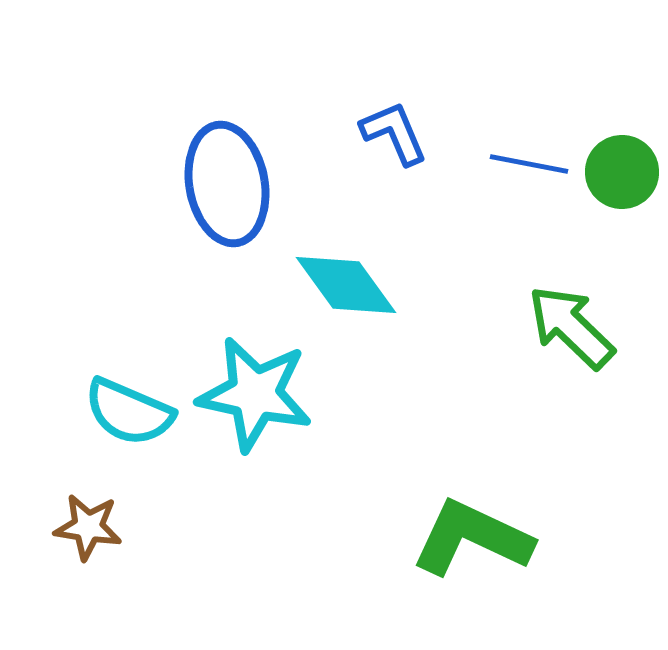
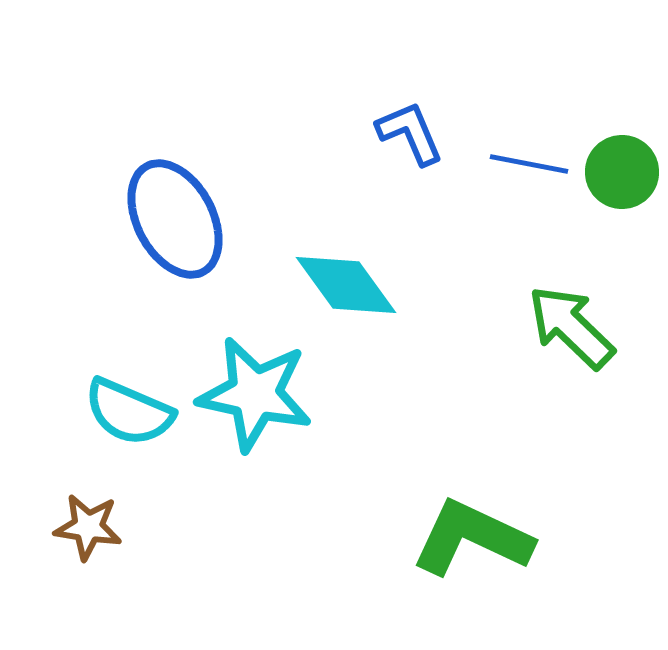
blue L-shape: moved 16 px right
blue ellipse: moved 52 px left, 35 px down; rotated 18 degrees counterclockwise
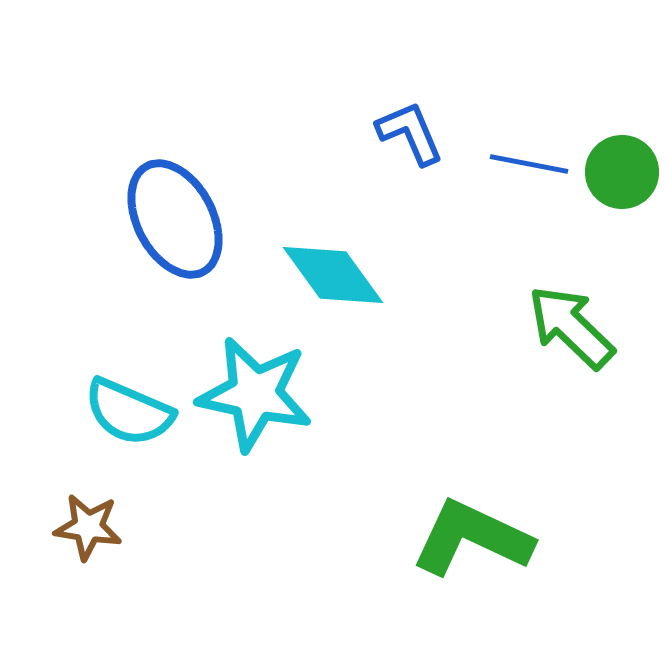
cyan diamond: moved 13 px left, 10 px up
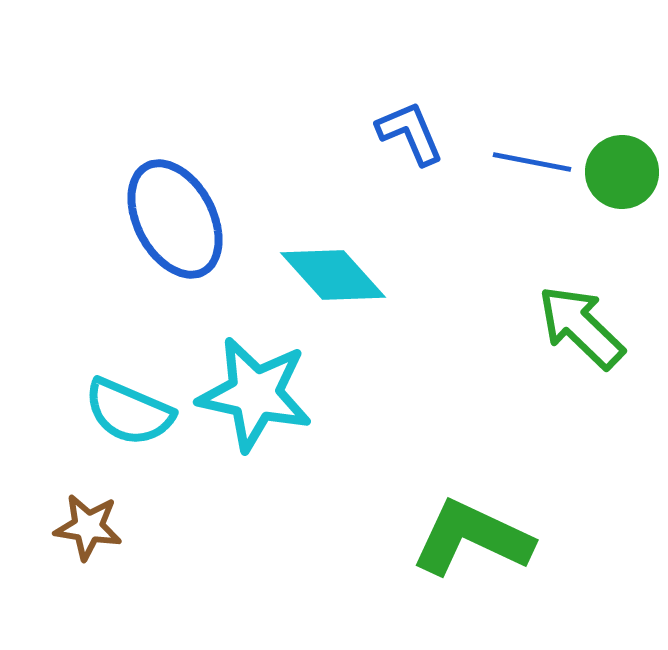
blue line: moved 3 px right, 2 px up
cyan diamond: rotated 6 degrees counterclockwise
green arrow: moved 10 px right
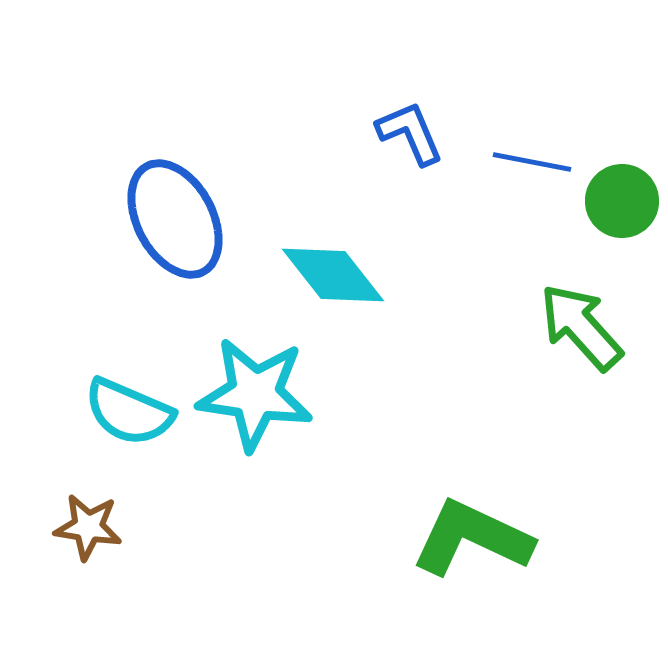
green circle: moved 29 px down
cyan diamond: rotated 4 degrees clockwise
green arrow: rotated 4 degrees clockwise
cyan star: rotated 4 degrees counterclockwise
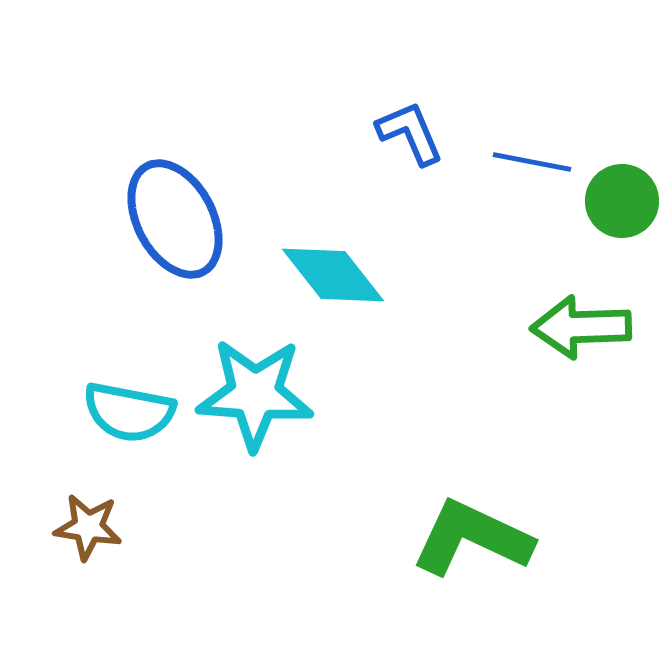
green arrow: rotated 50 degrees counterclockwise
cyan star: rotated 4 degrees counterclockwise
cyan semicircle: rotated 12 degrees counterclockwise
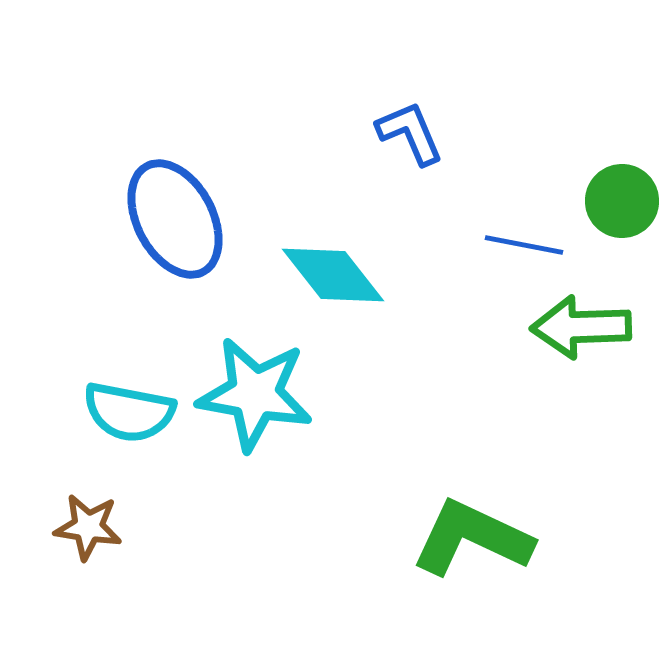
blue line: moved 8 px left, 83 px down
cyan star: rotated 6 degrees clockwise
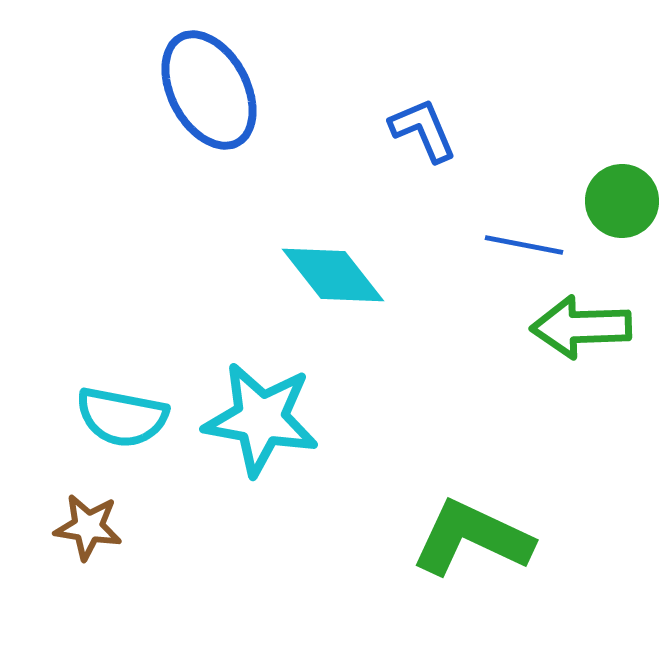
blue L-shape: moved 13 px right, 3 px up
blue ellipse: moved 34 px right, 129 px up
cyan star: moved 6 px right, 25 px down
cyan semicircle: moved 7 px left, 5 px down
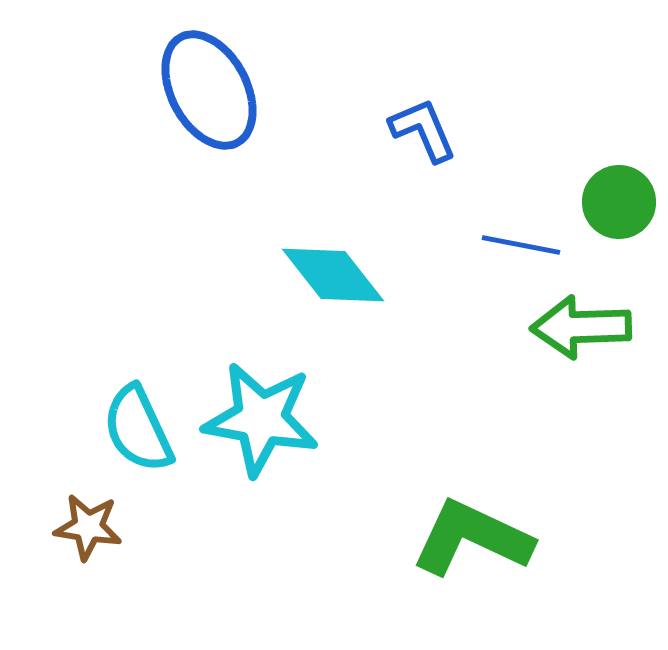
green circle: moved 3 px left, 1 px down
blue line: moved 3 px left
cyan semicircle: moved 16 px right, 12 px down; rotated 54 degrees clockwise
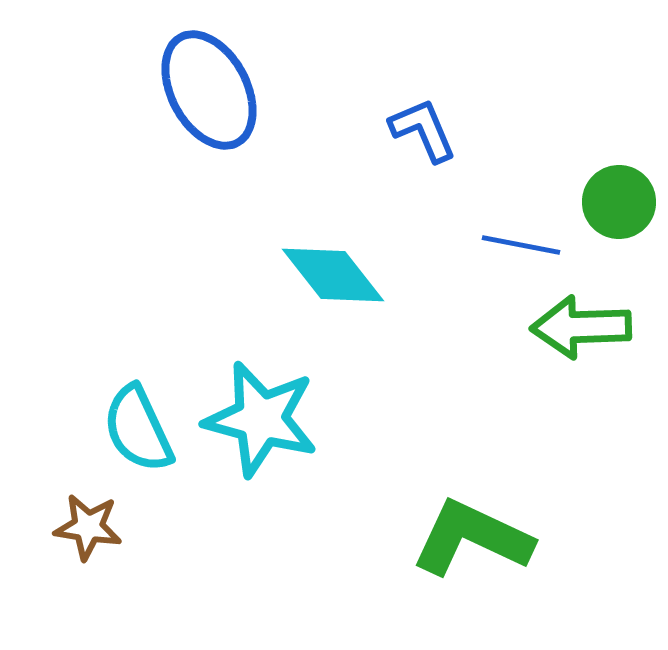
cyan star: rotated 5 degrees clockwise
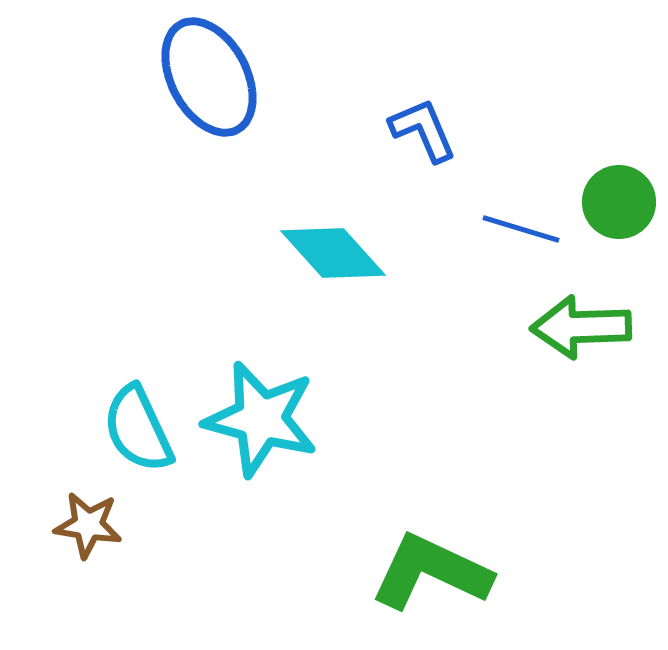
blue ellipse: moved 13 px up
blue line: moved 16 px up; rotated 6 degrees clockwise
cyan diamond: moved 22 px up; rotated 4 degrees counterclockwise
brown star: moved 2 px up
green L-shape: moved 41 px left, 34 px down
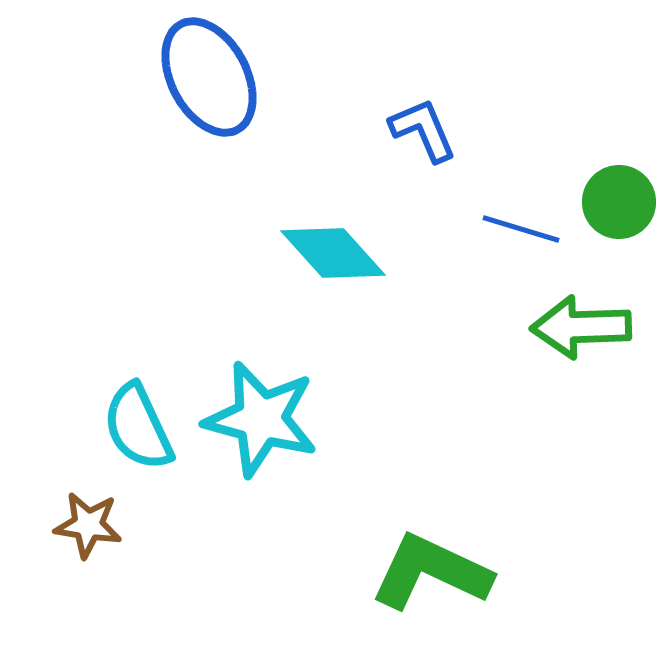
cyan semicircle: moved 2 px up
